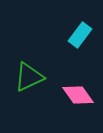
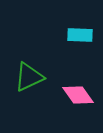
cyan rectangle: rotated 55 degrees clockwise
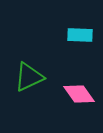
pink diamond: moved 1 px right, 1 px up
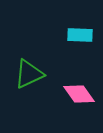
green triangle: moved 3 px up
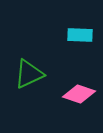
pink diamond: rotated 36 degrees counterclockwise
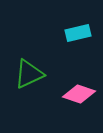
cyan rectangle: moved 2 px left, 2 px up; rotated 15 degrees counterclockwise
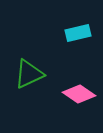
pink diamond: rotated 16 degrees clockwise
